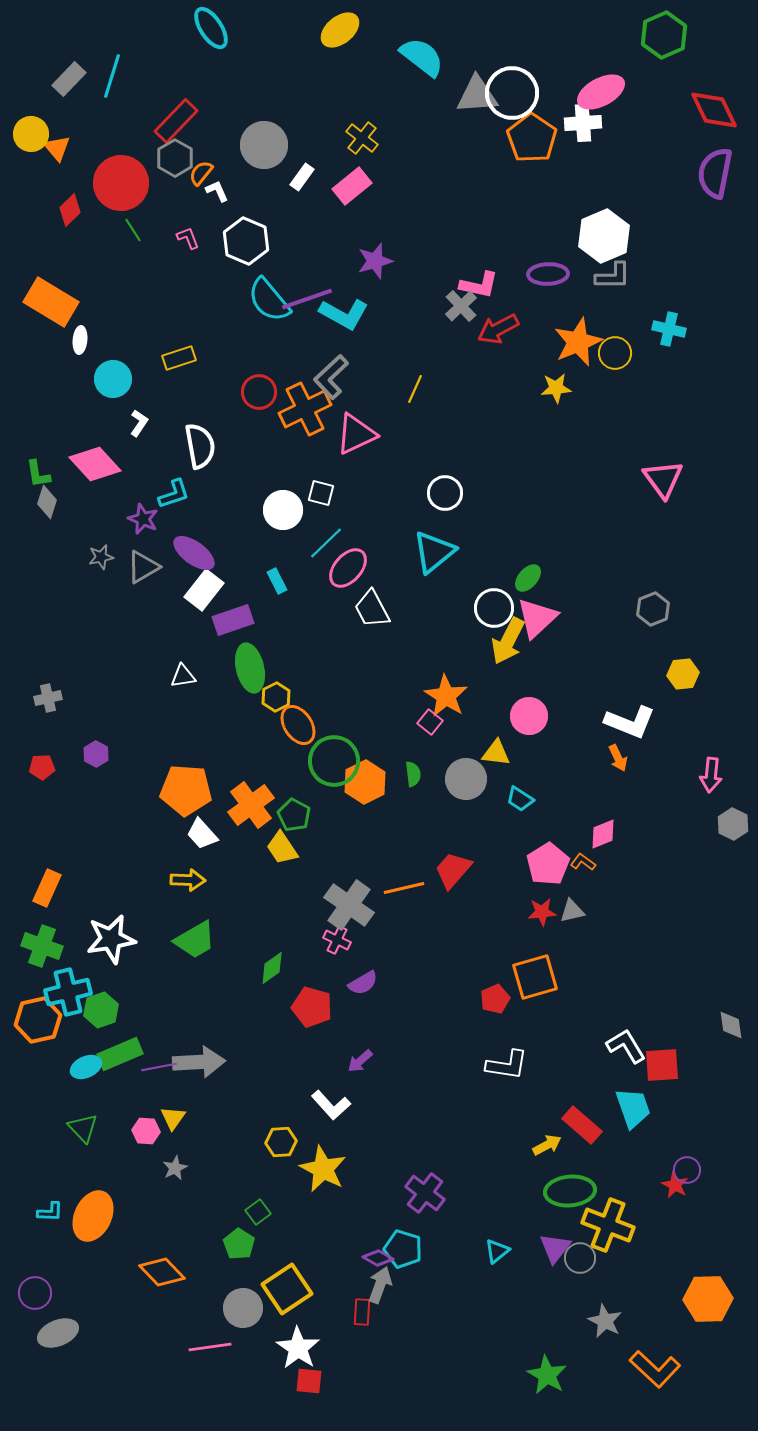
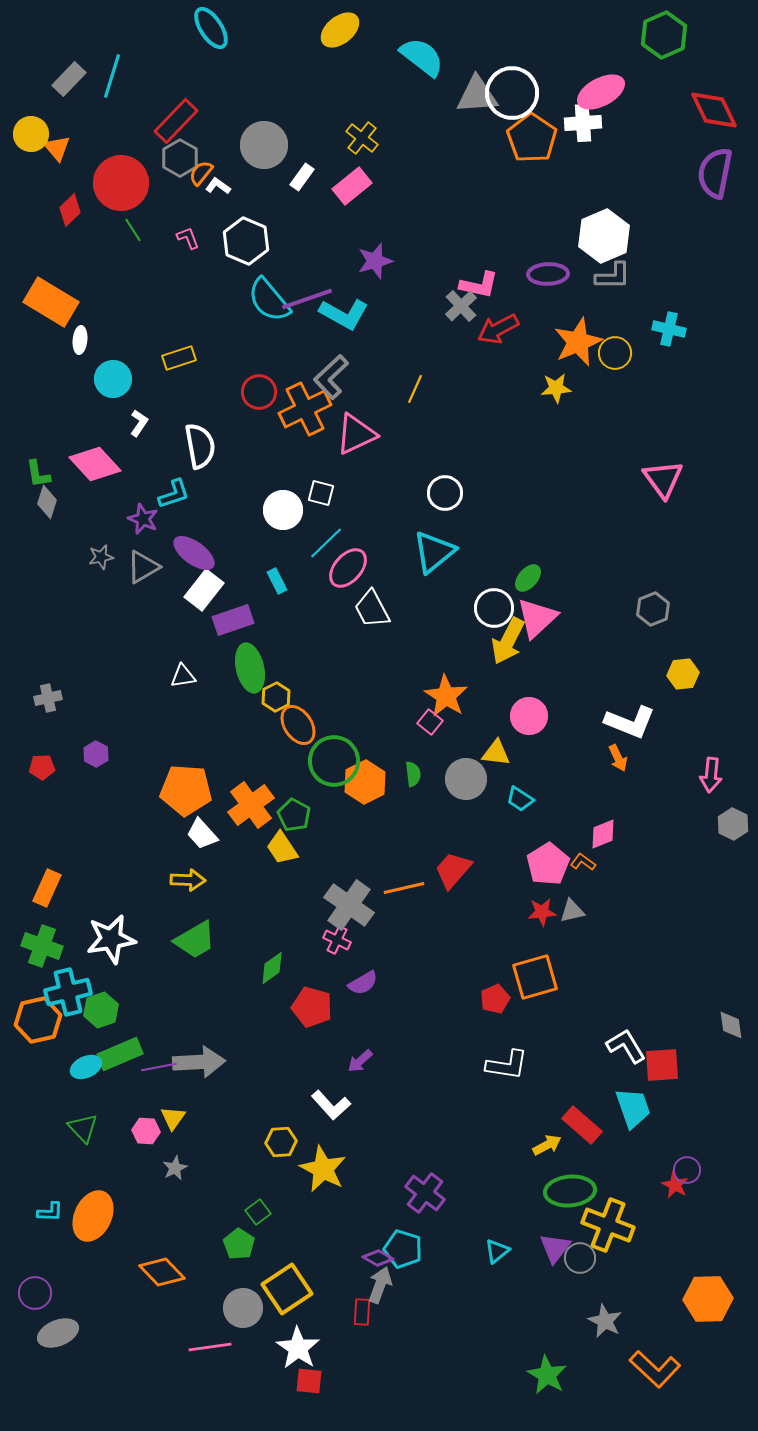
gray hexagon at (175, 158): moved 5 px right
white L-shape at (217, 191): moved 1 px right, 5 px up; rotated 30 degrees counterclockwise
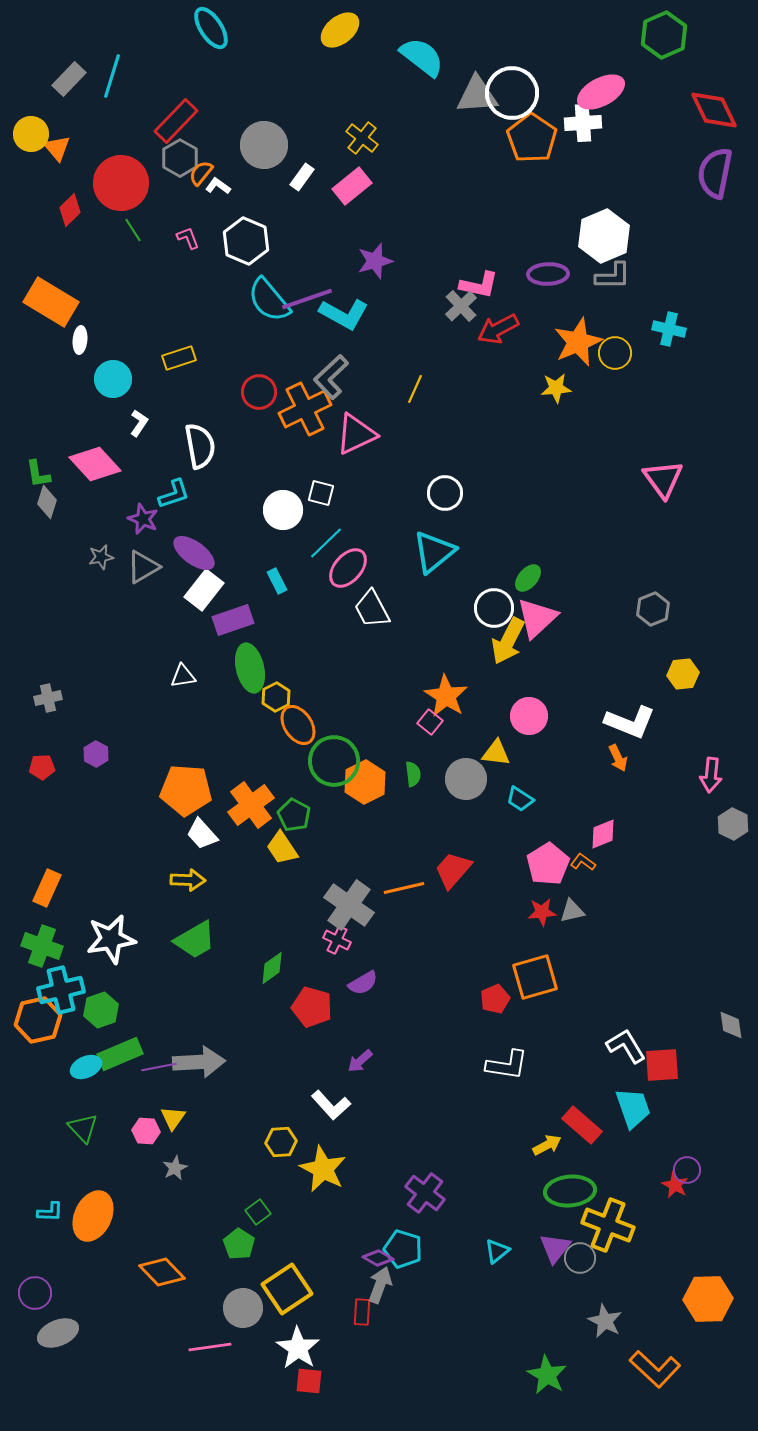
cyan cross at (68, 992): moved 7 px left, 2 px up
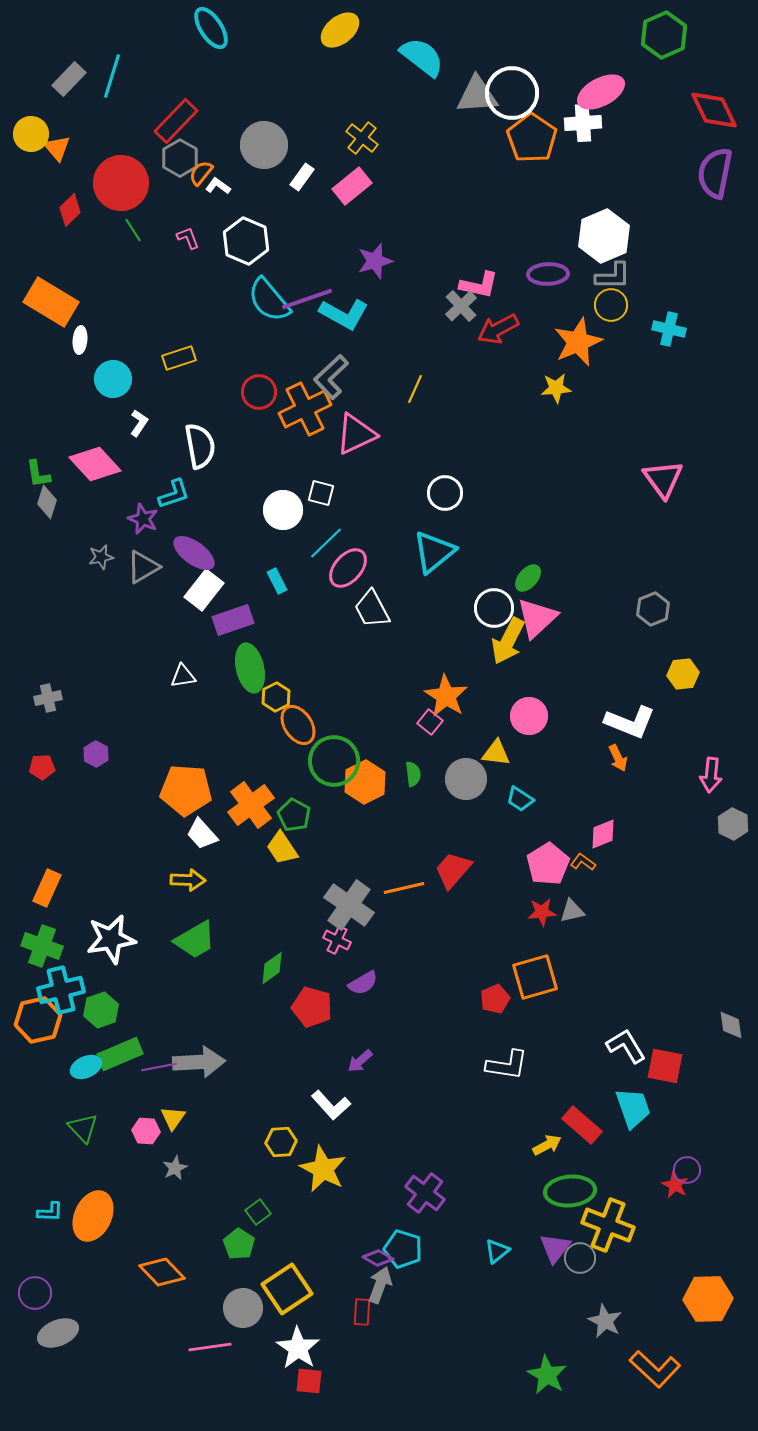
yellow circle at (615, 353): moved 4 px left, 48 px up
red square at (662, 1065): moved 3 px right, 1 px down; rotated 15 degrees clockwise
